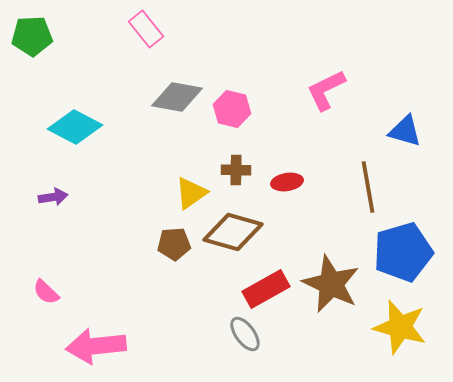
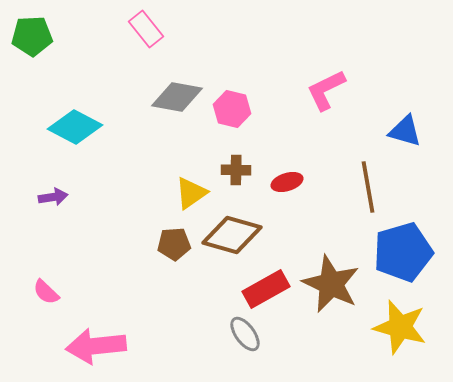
red ellipse: rotated 8 degrees counterclockwise
brown diamond: moved 1 px left, 3 px down
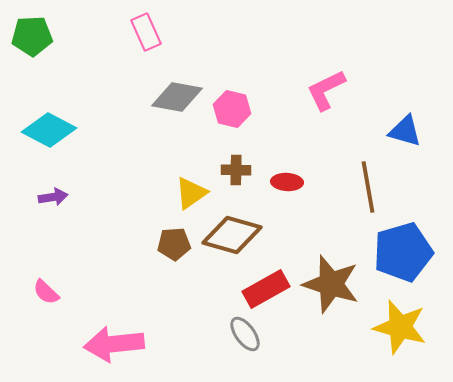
pink rectangle: moved 3 px down; rotated 15 degrees clockwise
cyan diamond: moved 26 px left, 3 px down
red ellipse: rotated 20 degrees clockwise
brown star: rotated 8 degrees counterclockwise
pink arrow: moved 18 px right, 2 px up
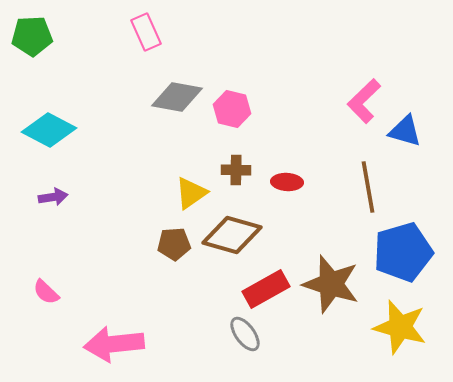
pink L-shape: moved 38 px right, 11 px down; rotated 18 degrees counterclockwise
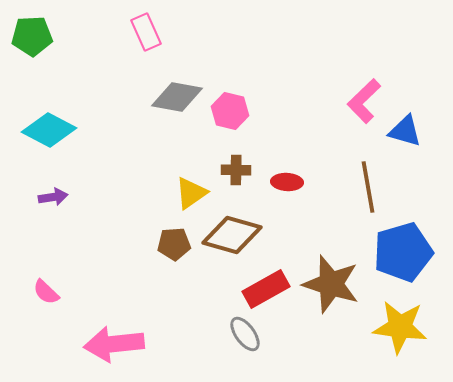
pink hexagon: moved 2 px left, 2 px down
yellow star: rotated 8 degrees counterclockwise
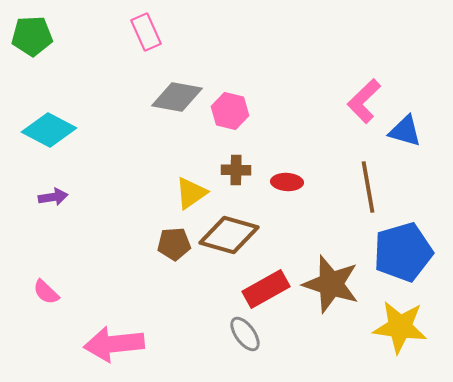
brown diamond: moved 3 px left
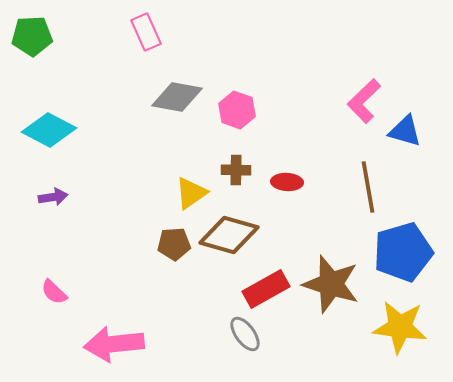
pink hexagon: moved 7 px right, 1 px up; rotated 6 degrees clockwise
pink semicircle: moved 8 px right
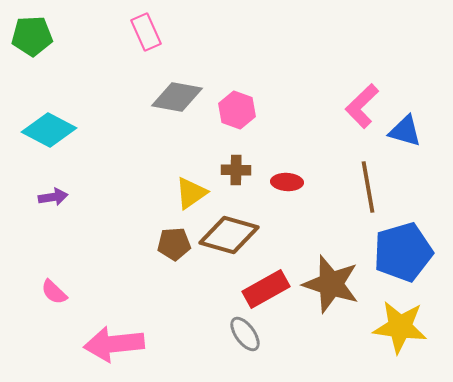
pink L-shape: moved 2 px left, 5 px down
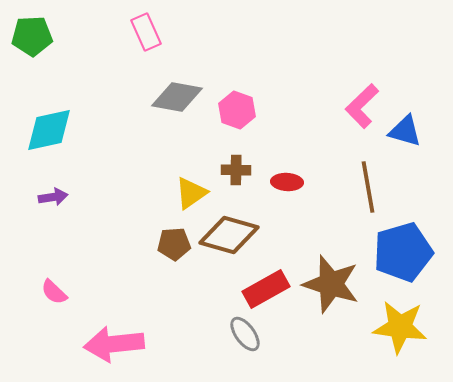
cyan diamond: rotated 40 degrees counterclockwise
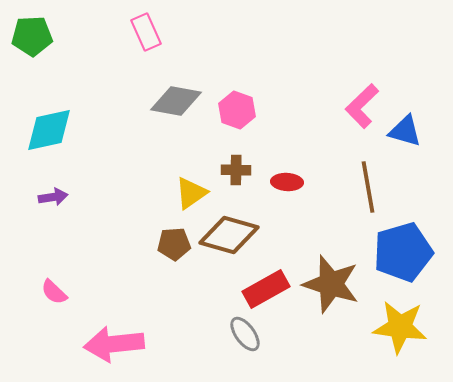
gray diamond: moved 1 px left, 4 px down
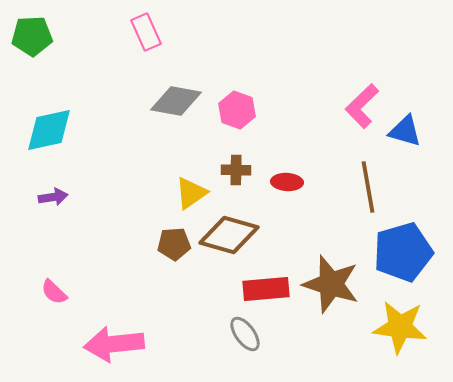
red rectangle: rotated 24 degrees clockwise
